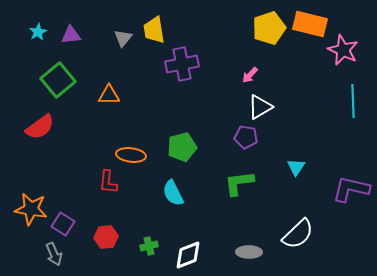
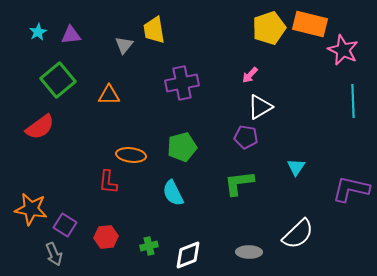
gray triangle: moved 1 px right, 7 px down
purple cross: moved 19 px down
purple square: moved 2 px right, 1 px down
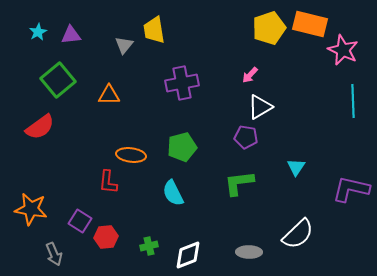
purple square: moved 15 px right, 4 px up
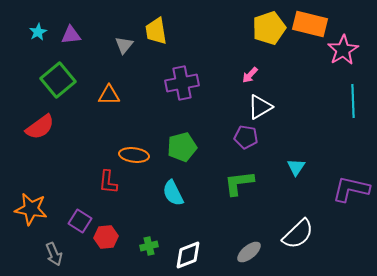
yellow trapezoid: moved 2 px right, 1 px down
pink star: rotated 16 degrees clockwise
orange ellipse: moved 3 px right
gray ellipse: rotated 40 degrees counterclockwise
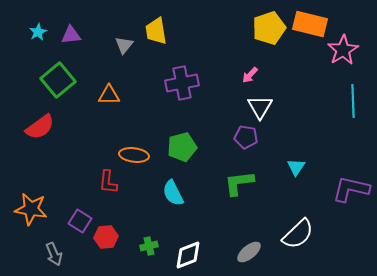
white triangle: rotated 28 degrees counterclockwise
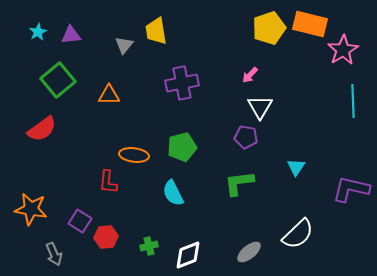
red semicircle: moved 2 px right, 2 px down
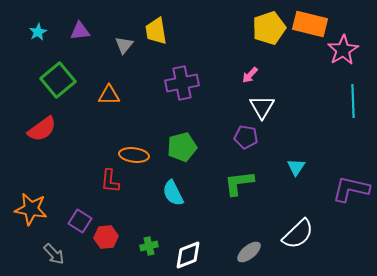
purple triangle: moved 9 px right, 4 px up
white triangle: moved 2 px right
red L-shape: moved 2 px right, 1 px up
gray arrow: rotated 20 degrees counterclockwise
